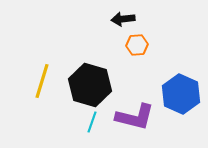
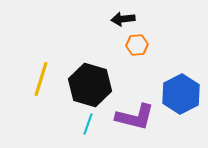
yellow line: moved 1 px left, 2 px up
blue hexagon: rotated 9 degrees clockwise
cyan line: moved 4 px left, 2 px down
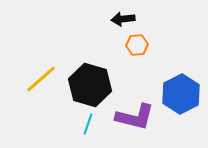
yellow line: rotated 32 degrees clockwise
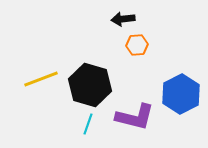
yellow line: rotated 20 degrees clockwise
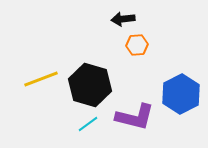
cyan line: rotated 35 degrees clockwise
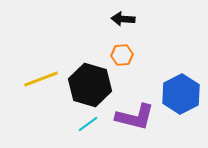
black arrow: rotated 10 degrees clockwise
orange hexagon: moved 15 px left, 10 px down
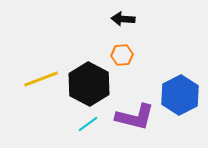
black hexagon: moved 1 px left, 1 px up; rotated 12 degrees clockwise
blue hexagon: moved 1 px left, 1 px down
